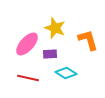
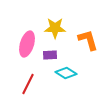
yellow star: rotated 20 degrees counterclockwise
pink ellipse: rotated 25 degrees counterclockwise
purple rectangle: moved 1 px down
red line: moved 6 px down; rotated 75 degrees counterclockwise
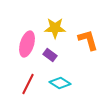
purple rectangle: rotated 40 degrees clockwise
cyan diamond: moved 6 px left, 10 px down
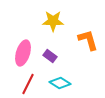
yellow star: moved 2 px left, 7 px up
pink ellipse: moved 4 px left, 9 px down
purple rectangle: moved 1 px down
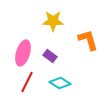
red line: moved 1 px left, 2 px up
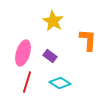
yellow star: rotated 30 degrees clockwise
orange L-shape: rotated 20 degrees clockwise
red line: rotated 10 degrees counterclockwise
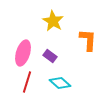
cyan diamond: rotated 10 degrees clockwise
